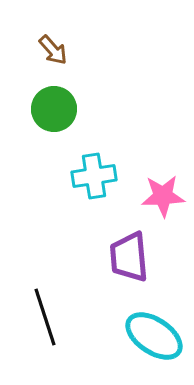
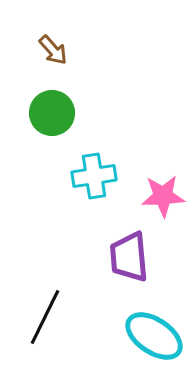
green circle: moved 2 px left, 4 px down
black line: rotated 44 degrees clockwise
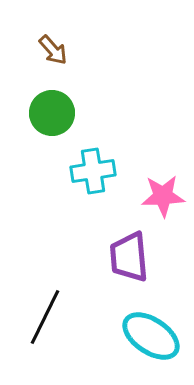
cyan cross: moved 1 px left, 5 px up
cyan ellipse: moved 3 px left
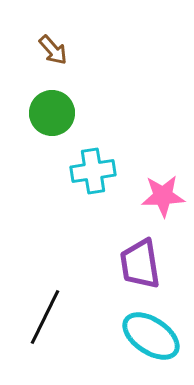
purple trapezoid: moved 11 px right, 7 px down; rotated 4 degrees counterclockwise
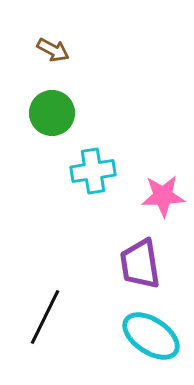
brown arrow: rotated 20 degrees counterclockwise
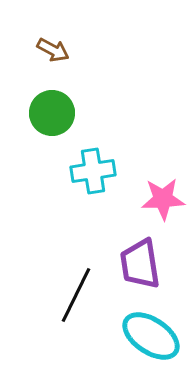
pink star: moved 3 px down
black line: moved 31 px right, 22 px up
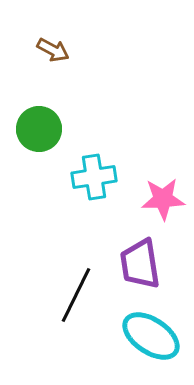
green circle: moved 13 px left, 16 px down
cyan cross: moved 1 px right, 6 px down
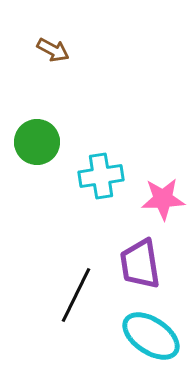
green circle: moved 2 px left, 13 px down
cyan cross: moved 7 px right, 1 px up
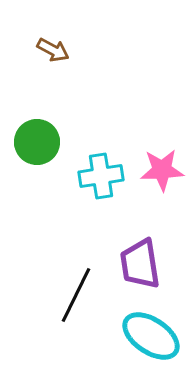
pink star: moved 1 px left, 29 px up
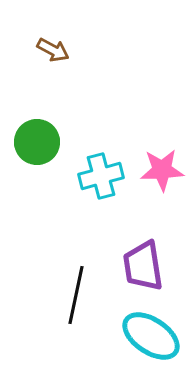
cyan cross: rotated 6 degrees counterclockwise
purple trapezoid: moved 3 px right, 2 px down
black line: rotated 14 degrees counterclockwise
